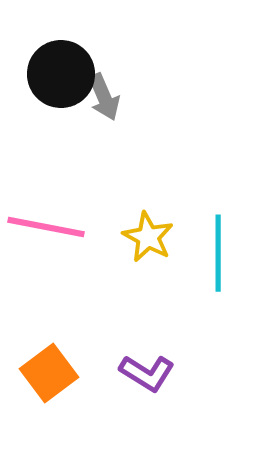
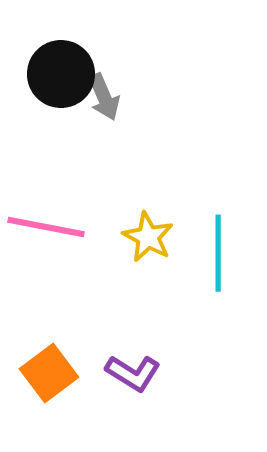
purple L-shape: moved 14 px left
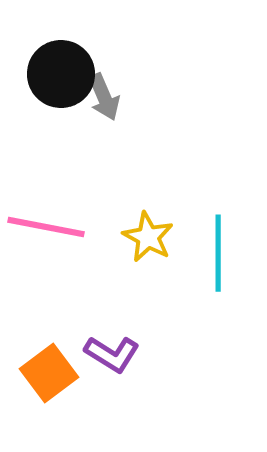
purple L-shape: moved 21 px left, 19 px up
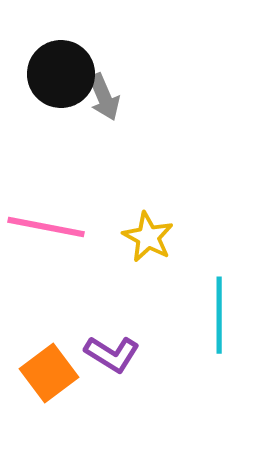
cyan line: moved 1 px right, 62 px down
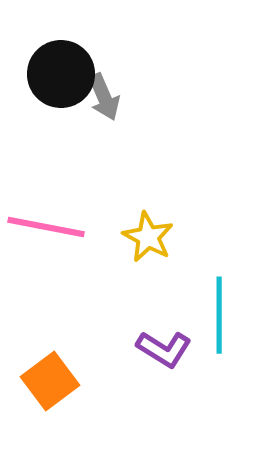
purple L-shape: moved 52 px right, 5 px up
orange square: moved 1 px right, 8 px down
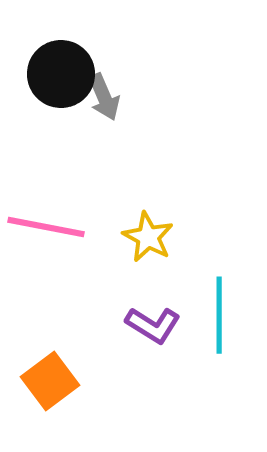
purple L-shape: moved 11 px left, 24 px up
